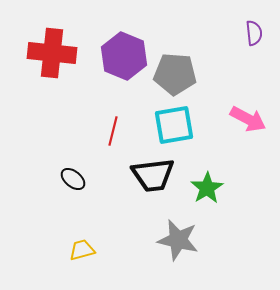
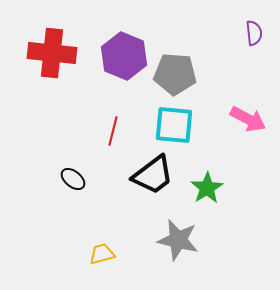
cyan square: rotated 15 degrees clockwise
black trapezoid: rotated 30 degrees counterclockwise
yellow trapezoid: moved 20 px right, 4 px down
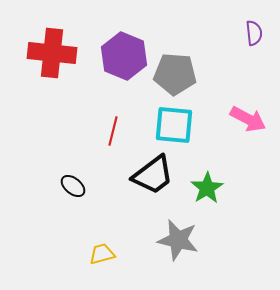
black ellipse: moved 7 px down
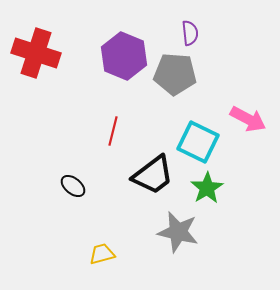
purple semicircle: moved 64 px left
red cross: moved 16 px left; rotated 12 degrees clockwise
cyan square: moved 24 px right, 17 px down; rotated 21 degrees clockwise
gray star: moved 8 px up
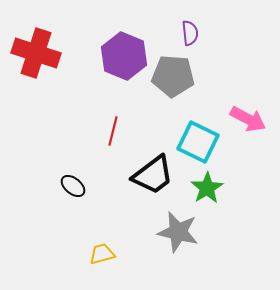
gray pentagon: moved 2 px left, 2 px down
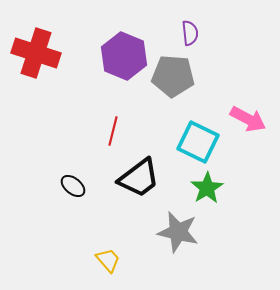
black trapezoid: moved 14 px left, 3 px down
yellow trapezoid: moved 6 px right, 6 px down; rotated 64 degrees clockwise
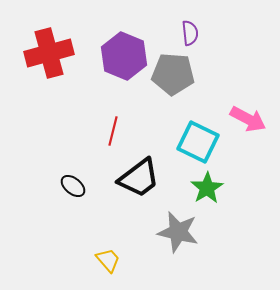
red cross: moved 13 px right; rotated 33 degrees counterclockwise
gray pentagon: moved 2 px up
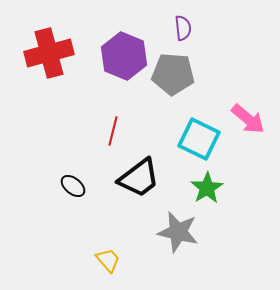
purple semicircle: moved 7 px left, 5 px up
pink arrow: rotated 12 degrees clockwise
cyan square: moved 1 px right, 3 px up
